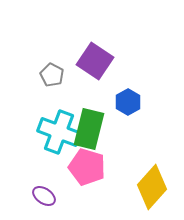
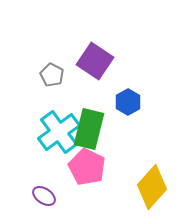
cyan cross: rotated 33 degrees clockwise
pink pentagon: rotated 9 degrees clockwise
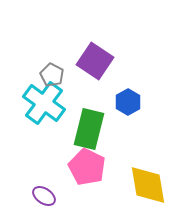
cyan cross: moved 15 px left, 29 px up; rotated 18 degrees counterclockwise
yellow diamond: moved 4 px left, 2 px up; rotated 51 degrees counterclockwise
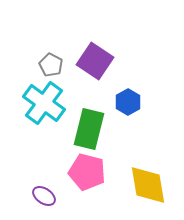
gray pentagon: moved 1 px left, 10 px up
pink pentagon: moved 5 px down; rotated 12 degrees counterclockwise
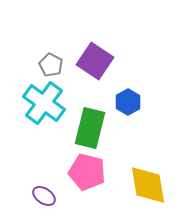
green rectangle: moved 1 px right, 1 px up
